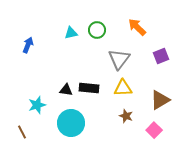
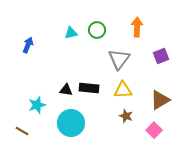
orange arrow: rotated 48 degrees clockwise
yellow triangle: moved 2 px down
brown line: moved 1 px up; rotated 32 degrees counterclockwise
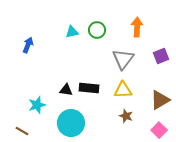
cyan triangle: moved 1 px right, 1 px up
gray triangle: moved 4 px right
pink square: moved 5 px right
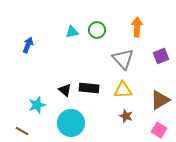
gray triangle: rotated 20 degrees counterclockwise
black triangle: moved 1 px left; rotated 32 degrees clockwise
pink square: rotated 14 degrees counterclockwise
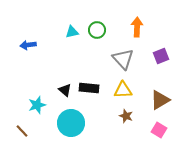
blue arrow: rotated 119 degrees counterclockwise
brown line: rotated 16 degrees clockwise
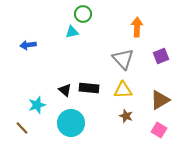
green circle: moved 14 px left, 16 px up
brown line: moved 3 px up
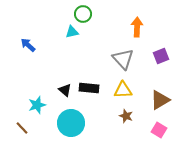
blue arrow: rotated 49 degrees clockwise
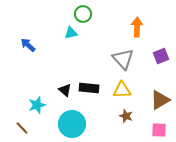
cyan triangle: moved 1 px left, 1 px down
yellow triangle: moved 1 px left
cyan circle: moved 1 px right, 1 px down
pink square: rotated 28 degrees counterclockwise
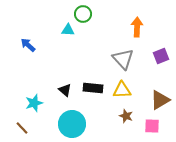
cyan triangle: moved 3 px left, 3 px up; rotated 16 degrees clockwise
black rectangle: moved 4 px right
cyan star: moved 3 px left, 2 px up
pink square: moved 7 px left, 4 px up
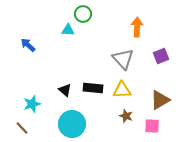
cyan star: moved 2 px left, 1 px down
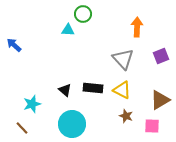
blue arrow: moved 14 px left
yellow triangle: rotated 30 degrees clockwise
